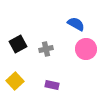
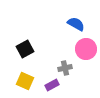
black square: moved 7 px right, 5 px down
gray cross: moved 19 px right, 19 px down
yellow square: moved 10 px right; rotated 24 degrees counterclockwise
purple rectangle: rotated 40 degrees counterclockwise
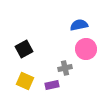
blue semicircle: moved 3 px right, 1 px down; rotated 42 degrees counterclockwise
black square: moved 1 px left
purple rectangle: rotated 16 degrees clockwise
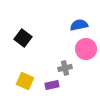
black square: moved 1 px left, 11 px up; rotated 24 degrees counterclockwise
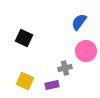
blue semicircle: moved 3 px up; rotated 42 degrees counterclockwise
black square: moved 1 px right; rotated 12 degrees counterclockwise
pink circle: moved 2 px down
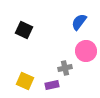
black square: moved 8 px up
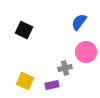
pink circle: moved 1 px down
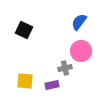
pink circle: moved 5 px left, 1 px up
yellow square: rotated 18 degrees counterclockwise
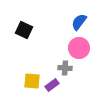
pink circle: moved 2 px left, 3 px up
gray cross: rotated 16 degrees clockwise
yellow square: moved 7 px right
purple rectangle: rotated 24 degrees counterclockwise
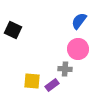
blue semicircle: moved 1 px up
black square: moved 11 px left
pink circle: moved 1 px left, 1 px down
gray cross: moved 1 px down
